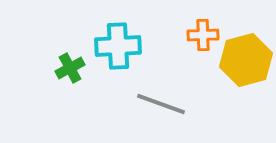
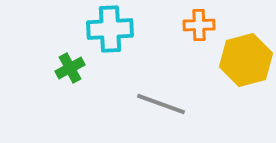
orange cross: moved 4 px left, 10 px up
cyan cross: moved 8 px left, 17 px up
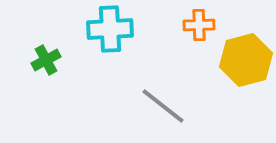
green cross: moved 24 px left, 8 px up
gray line: moved 2 px right, 2 px down; rotated 18 degrees clockwise
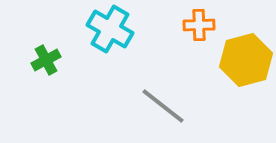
cyan cross: rotated 33 degrees clockwise
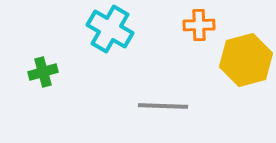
green cross: moved 3 px left, 12 px down; rotated 12 degrees clockwise
gray line: rotated 36 degrees counterclockwise
